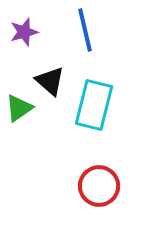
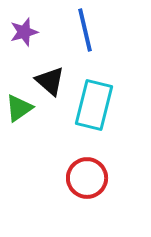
red circle: moved 12 px left, 8 px up
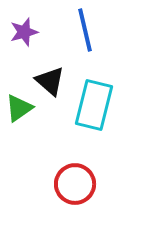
red circle: moved 12 px left, 6 px down
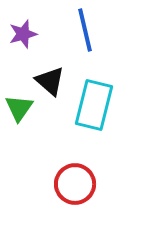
purple star: moved 1 px left, 2 px down
green triangle: rotated 20 degrees counterclockwise
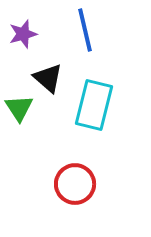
black triangle: moved 2 px left, 3 px up
green triangle: rotated 8 degrees counterclockwise
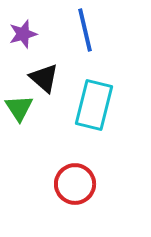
black triangle: moved 4 px left
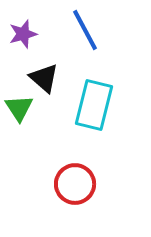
blue line: rotated 15 degrees counterclockwise
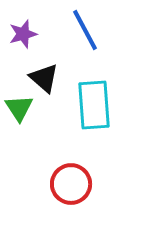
cyan rectangle: rotated 18 degrees counterclockwise
red circle: moved 4 px left
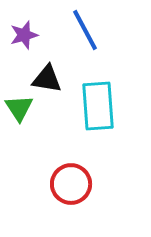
purple star: moved 1 px right, 1 px down
black triangle: moved 3 px right, 1 px down; rotated 32 degrees counterclockwise
cyan rectangle: moved 4 px right, 1 px down
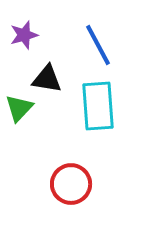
blue line: moved 13 px right, 15 px down
green triangle: rotated 16 degrees clockwise
